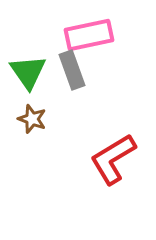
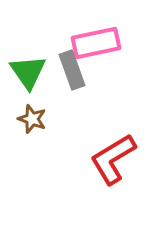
pink rectangle: moved 7 px right, 8 px down
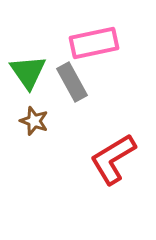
pink rectangle: moved 2 px left
gray rectangle: moved 12 px down; rotated 9 degrees counterclockwise
brown star: moved 2 px right, 2 px down
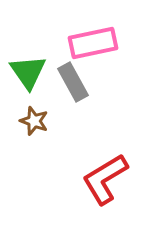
pink rectangle: moved 1 px left
gray rectangle: moved 1 px right
red L-shape: moved 8 px left, 20 px down
